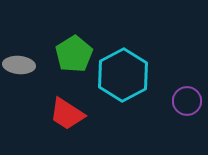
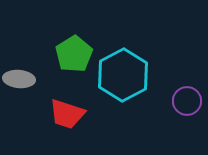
gray ellipse: moved 14 px down
red trapezoid: rotated 15 degrees counterclockwise
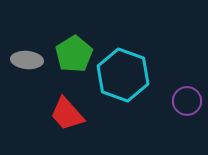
cyan hexagon: rotated 12 degrees counterclockwise
gray ellipse: moved 8 px right, 19 px up
red trapezoid: rotated 30 degrees clockwise
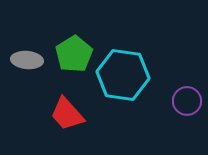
cyan hexagon: rotated 12 degrees counterclockwise
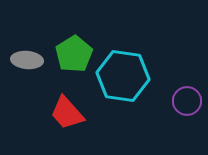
cyan hexagon: moved 1 px down
red trapezoid: moved 1 px up
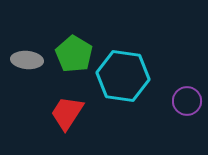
green pentagon: rotated 9 degrees counterclockwise
red trapezoid: rotated 75 degrees clockwise
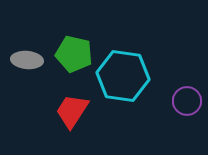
green pentagon: rotated 18 degrees counterclockwise
red trapezoid: moved 5 px right, 2 px up
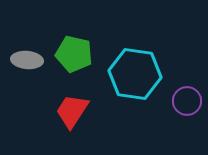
cyan hexagon: moved 12 px right, 2 px up
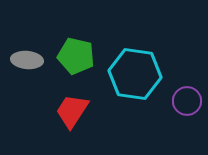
green pentagon: moved 2 px right, 2 px down
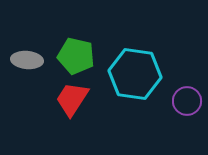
red trapezoid: moved 12 px up
